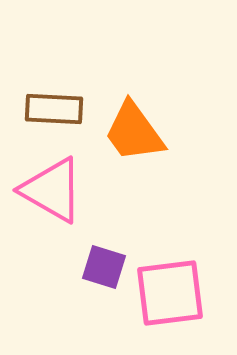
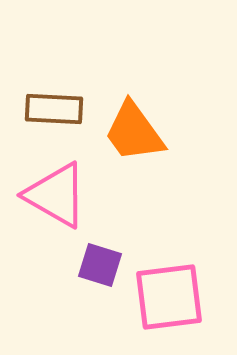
pink triangle: moved 4 px right, 5 px down
purple square: moved 4 px left, 2 px up
pink square: moved 1 px left, 4 px down
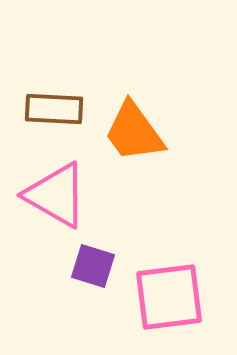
purple square: moved 7 px left, 1 px down
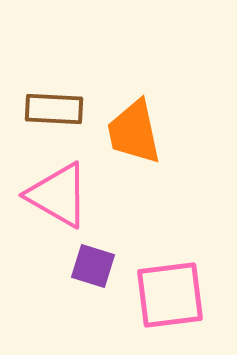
orange trapezoid: rotated 24 degrees clockwise
pink triangle: moved 2 px right
pink square: moved 1 px right, 2 px up
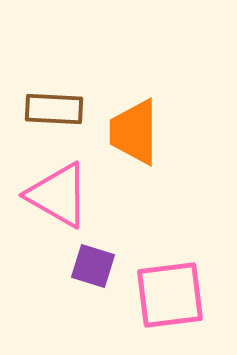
orange trapezoid: rotated 12 degrees clockwise
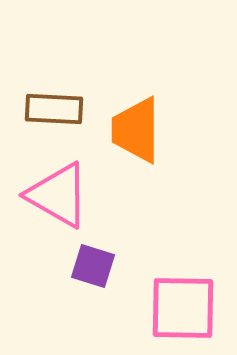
orange trapezoid: moved 2 px right, 2 px up
pink square: moved 13 px right, 13 px down; rotated 8 degrees clockwise
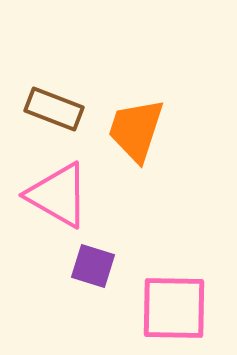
brown rectangle: rotated 18 degrees clockwise
orange trapezoid: rotated 18 degrees clockwise
pink square: moved 9 px left
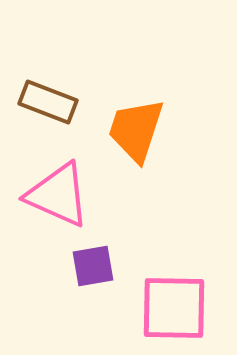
brown rectangle: moved 6 px left, 7 px up
pink triangle: rotated 6 degrees counterclockwise
purple square: rotated 27 degrees counterclockwise
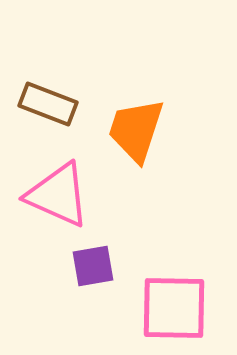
brown rectangle: moved 2 px down
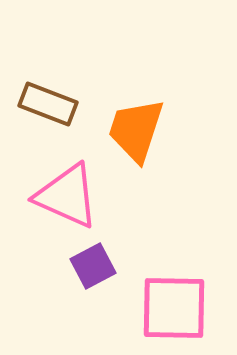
pink triangle: moved 9 px right, 1 px down
purple square: rotated 18 degrees counterclockwise
